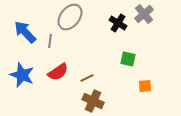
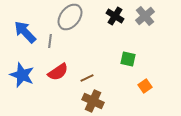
gray cross: moved 1 px right, 2 px down
black cross: moved 3 px left, 7 px up
orange square: rotated 32 degrees counterclockwise
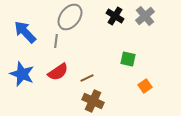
gray line: moved 6 px right
blue star: moved 1 px up
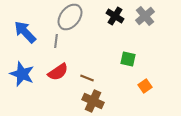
brown line: rotated 48 degrees clockwise
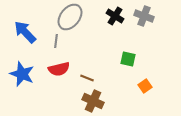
gray cross: moved 1 px left; rotated 30 degrees counterclockwise
red semicircle: moved 1 px right, 3 px up; rotated 20 degrees clockwise
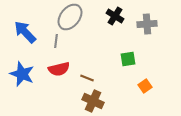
gray cross: moved 3 px right, 8 px down; rotated 24 degrees counterclockwise
green square: rotated 21 degrees counterclockwise
